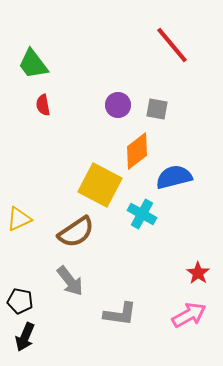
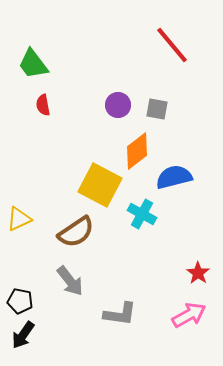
black arrow: moved 2 px left, 2 px up; rotated 12 degrees clockwise
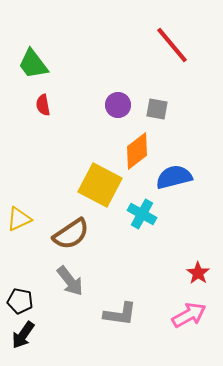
brown semicircle: moved 5 px left, 2 px down
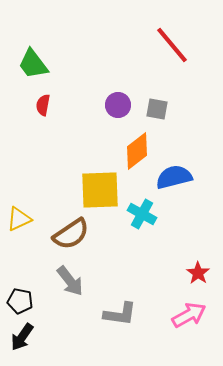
red semicircle: rotated 20 degrees clockwise
yellow square: moved 5 px down; rotated 30 degrees counterclockwise
black arrow: moved 1 px left, 2 px down
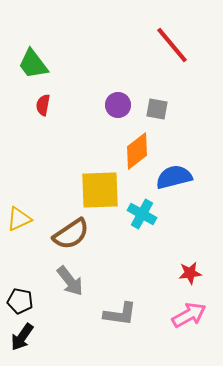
red star: moved 8 px left; rotated 30 degrees clockwise
